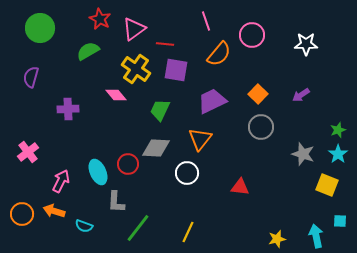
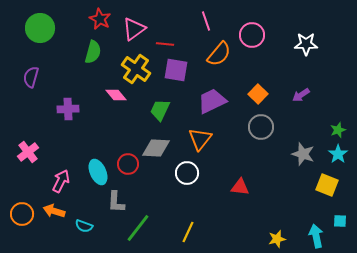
green semicircle: moved 5 px right, 1 px down; rotated 135 degrees clockwise
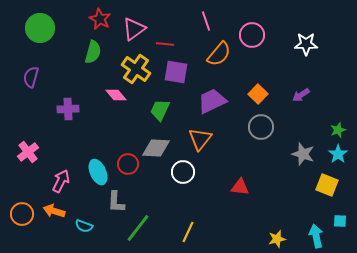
purple square: moved 2 px down
white circle: moved 4 px left, 1 px up
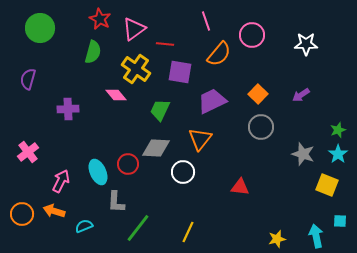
purple square: moved 4 px right
purple semicircle: moved 3 px left, 2 px down
cyan semicircle: rotated 138 degrees clockwise
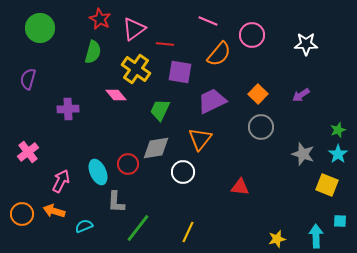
pink line: moved 2 px right; rotated 48 degrees counterclockwise
gray diamond: rotated 12 degrees counterclockwise
cyan arrow: rotated 10 degrees clockwise
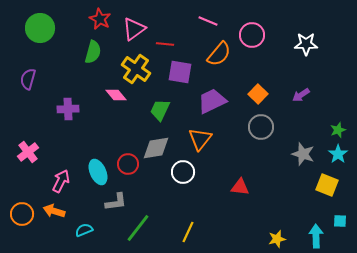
gray L-shape: rotated 100 degrees counterclockwise
cyan semicircle: moved 4 px down
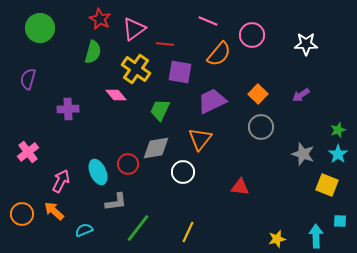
orange arrow: rotated 25 degrees clockwise
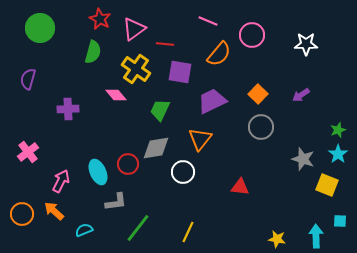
gray star: moved 5 px down
yellow star: rotated 24 degrees clockwise
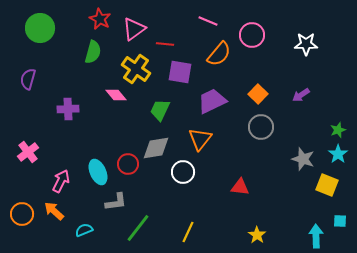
yellow star: moved 20 px left, 4 px up; rotated 24 degrees clockwise
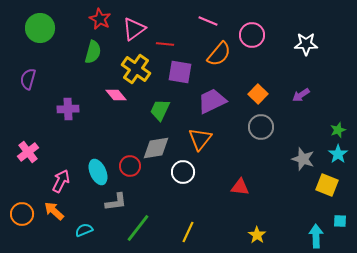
red circle: moved 2 px right, 2 px down
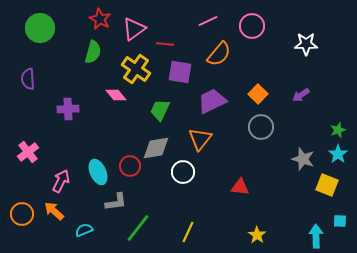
pink line: rotated 48 degrees counterclockwise
pink circle: moved 9 px up
purple semicircle: rotated 20 degrees counterclockwise
